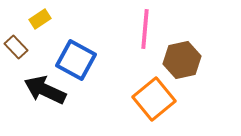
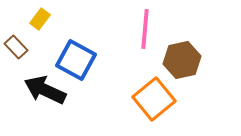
yellow rectangle: rotated 20 degrees counterclockwise
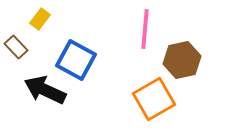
orange square: rotated 9 degrees clockwise
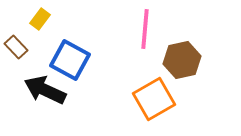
blue square: moved 6 px left
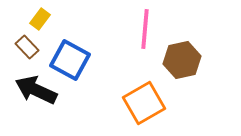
brown rectangle: moved 11 px right
black arrow: moved 9 px left
orange square: moved 10 px left, 4 px down
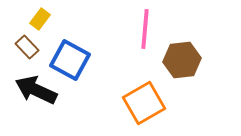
brown hexagon: rotated 6 degrees clockwise
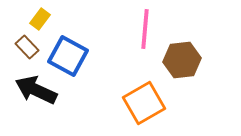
blue square: moved 2 px left, 4 px up
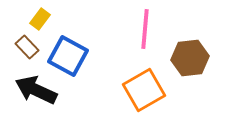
brown hexagon: moved 8 px right, 2 px up
orange square: moved 13 px up
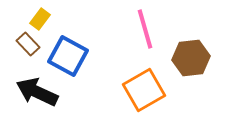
pink line: rotated 21 degrees counterclockwise
brown rectangle: moved 1 px right, 3 px up
brown hexagon: moved 1 px right
black arrow: moved 1 px right, 2 px down
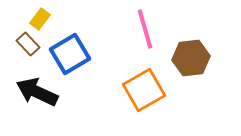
blue square: moved 2 px right, 2 px up; rotated 30 degrees clockwise
